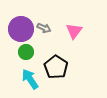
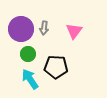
gray arrow: rotated 72 degrees clockwise
green circle: moved 2 px right, 2 px down
black pentagon: rotated 30 degrees counterclockwise
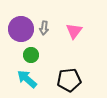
green circle: moved 3 px right, 1 px down
black pentagon: moved 13 px right, 13 px down; rotated 10 degrees counterclockwise
cyan arrow: moved 3 px left; rotated 15 degrees counterclockwise
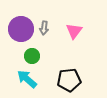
green circle: moved 1 px right, 1 px down
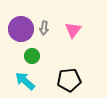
pink triangle: moved 1 px left, 1 px up
cyan arrow: moved 2 px left, 2 px down
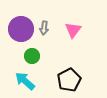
black pentagon: rotated 20 degrees counterclockwise
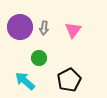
purple circle: moved 1 px left, 2 px up
green circle: moved 7 px right, 2 px down
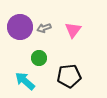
gray arrow: rotated 64 degrees clockwise
black pentagon: moved 4 px up; rotated 20 degrees clockwise
